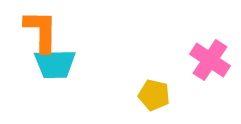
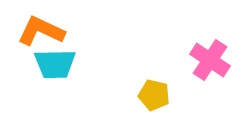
orange L-shape: rotated 66 degrees counterclockwise
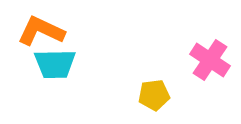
yellow pentagon: rotated 20 degrees counterclockwise
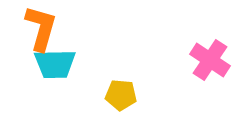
orange L-shape: moved 3 px up; rotated 81 degrees clockwise
yellow pentagon: moved 33 px left; rotated 12 degrees clockwise
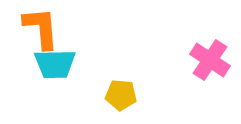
orange L-shape: rotated 21 degrees counterclockwise
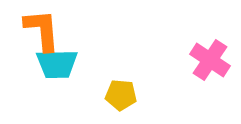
orange L-shape: moved 1 px right, 2 px down
cyan trapezoid: moved 2 px right
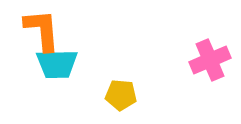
pink cross: rotated 33 degrees clockwise
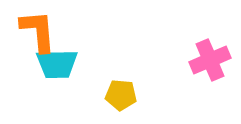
orange L-shape: moved 4 px left, 1 px down
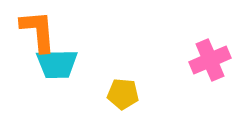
yellow pentagon: moved 2 px right, 1 px up
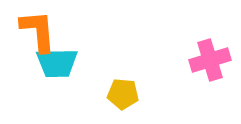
pink cross: rotated 6 degrees clockwise
cyan trapezoid: moved 1 px up
